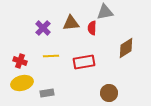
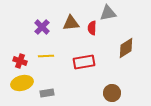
gray triangle: moved 3 px right, 1 px down
purple cross: moved 1 px left, 1 px up
yellow line: moved 5 px left
brown circle: moved 3 px right
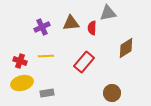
purple cross: rotated 21 degrees clockwise
red rectangle: rotated 40 degrees counterclockwise
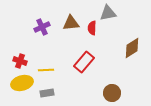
brown diamond: moved 6 px right
yellow line: moved 14 px down
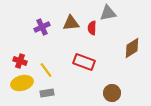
red rectangle: rotated 70 degrees clockwise
yellow line: rotated 56 degrees clockwise
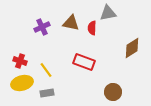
brown triangle: rotated 18 degrees clockwise
brown circle: moved 1 px right, 1 px up
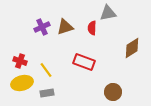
brown triangle: moved 6 px left, 4 px down; rotated 30 degrees counterclockwise
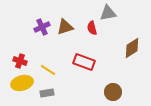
red semicircle: rotated 16 degrees counterclockwise
yellow line: moved 2 px right; rotated 21 degrees counterclockwise
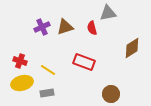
brown circle: moved 2 px left, 2 px down
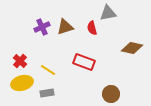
brown diamond: rotated 45 degrees clockwise
red cross: rotated 24 degrees clockwise
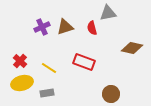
yellow line: moved 1 px right, 2 px up
